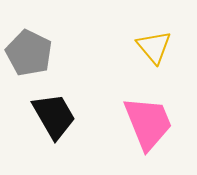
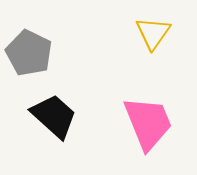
yellow triangle: moved 1 px left, 14 px up; rotated 15 degrees clockwise
black trapezoid: rotated 18 degrees counterclockwise
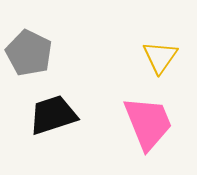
yellow triangle: moved 7 px right, 24 px down
black trapezoid: moved 1 px left, 1 px up; rotated 60 degrees counterclockwise
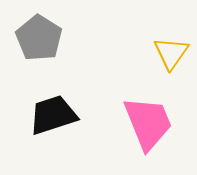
gray pentagon: moved 10 px right, 15 px up; rotated 6 degrees clockwise
yellow triangle: moved 11 px right, 4 px up
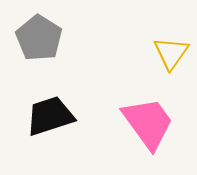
black trapezoid: moved 3 px left, 1 px down
pink trapezoid: rotated 14 degrees counterclockwise
